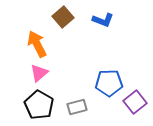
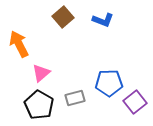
orange arrow: moved 18 px left
pink triangle: moved 2 px right
gray rectangle: moved 2 px left, 9 px up
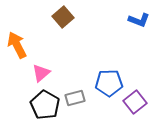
blue L-shape: moved 36 px right
orange arrow: moved 2 px left, 1 px down
black pentagon: moved 6 px right
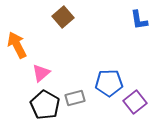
blue L-shape: rotated 60 degrees clockwise
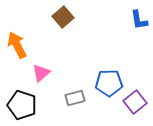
black pentagon: moved 23 px left; rotated 12 degrees counterclockwise
